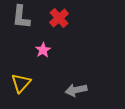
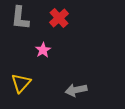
gray L-shape: moved 1 px left, 1 px down
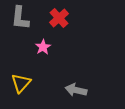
pink star: moved 3 px up
gray arrow: rotated 25 degrees clockwise
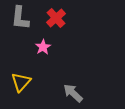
red cross: moved 3 px left
yellow triangle: moved 1 px up
gray arrow: moved 3 px left, 3 px down; rotated 30 degrees clockwise
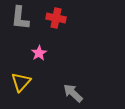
red cross: rotated 36 degrees counterclockwise
pink star: moved 4 px left, 6 px down
